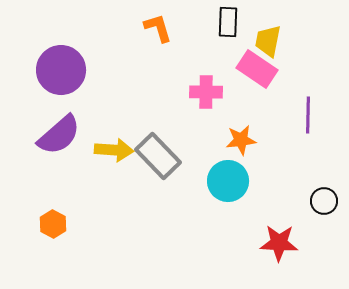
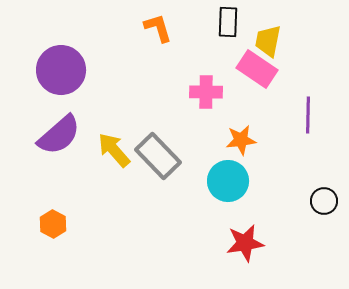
yellow arrow: rotated 135 degrees counterclockwise
red star: moved 34 px left; rotated 12 degrees counterclockwise
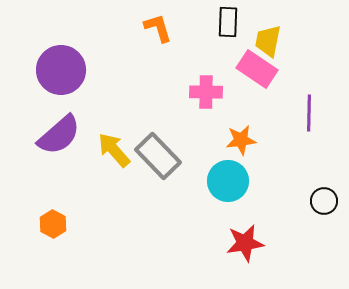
purple line: moved 1 px right, 2 px up
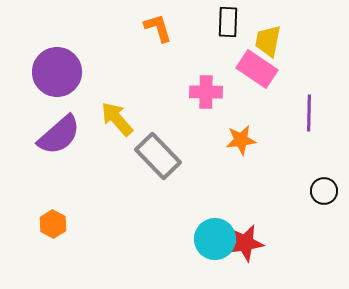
purple circle: moved 4 px left, 2 px down
yellow arrow: moved 3 px right, 31 px up
cyan circle: moved 13 px left, 58 px down
black circle: moved 10 px up
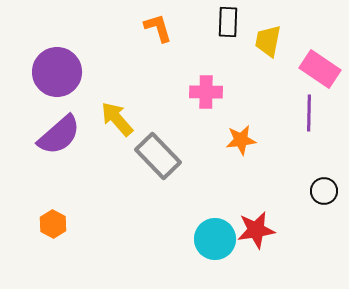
pink rectangle: moved 63 px right
red star: moved 11 px right, 13 px up
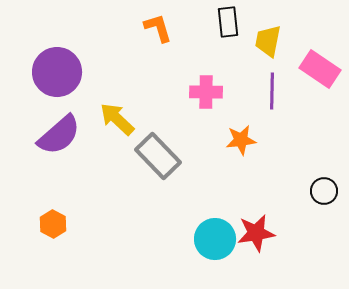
black rectangle: rotated 8 degrees counterclockwise
purple line: moved 37 px left, 22 px up
yellow arrow: rotated 6 degrees counterclockwise
red star: moved 3 px down
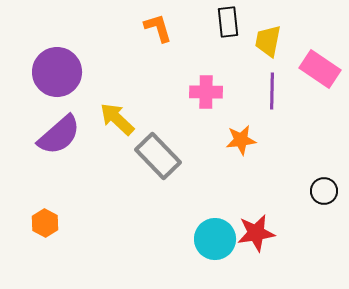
orange hexagon: moved 8 px left, 1 px up
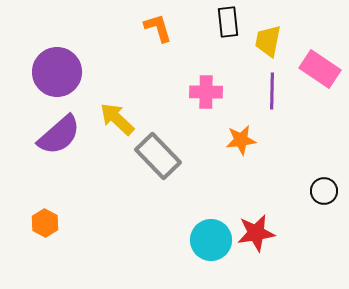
cyan circle: moved 4 px left, 1 px down
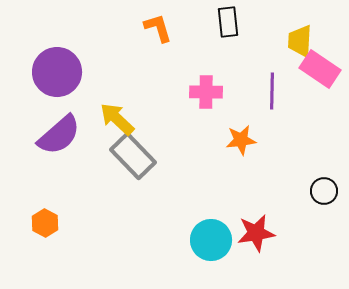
yellow trapezoid: moved 32 px right; rotated 8 degrees counterclockwise
gray rectangle: moved 25 px left
